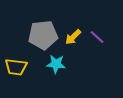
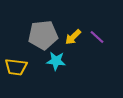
cyan star: moved 3 px up
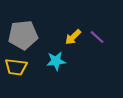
gray pentagon: moved 20 px left
cyan star: rotated 12 degrees counterclockwise
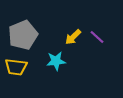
gray pentagon: rotated 16 degrees counterclockwise
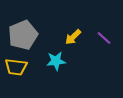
purple line: moved 7 px right, 1 px down
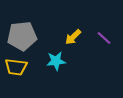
gray pentagon: moved 1 px left, 1 px down; rotated 16 degrees clockwise
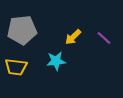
gray pentagon: moved 6 px up
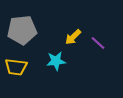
purple line: moved 6 px left, 5 px down
